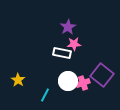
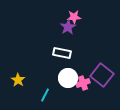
pink star: moved 27 px up
white circle: moved 3 px up
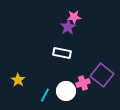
white circle: moved 2 px left, 13 px down
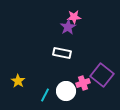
yellow star: moved 1 px down
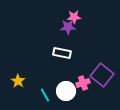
purple star: rotated 28 degrees clockwise
cyan line: rotated 56 degrees counterclockwise
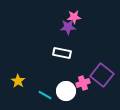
cyan line: rotated 32 degrees counterclockwise
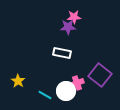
purple square: moved 2 px left
pink cross: moved 6 px left
